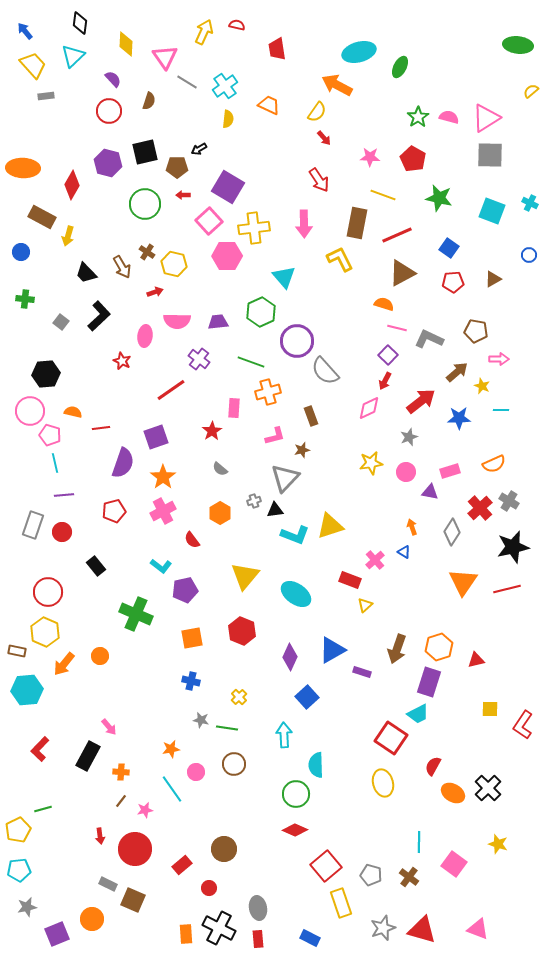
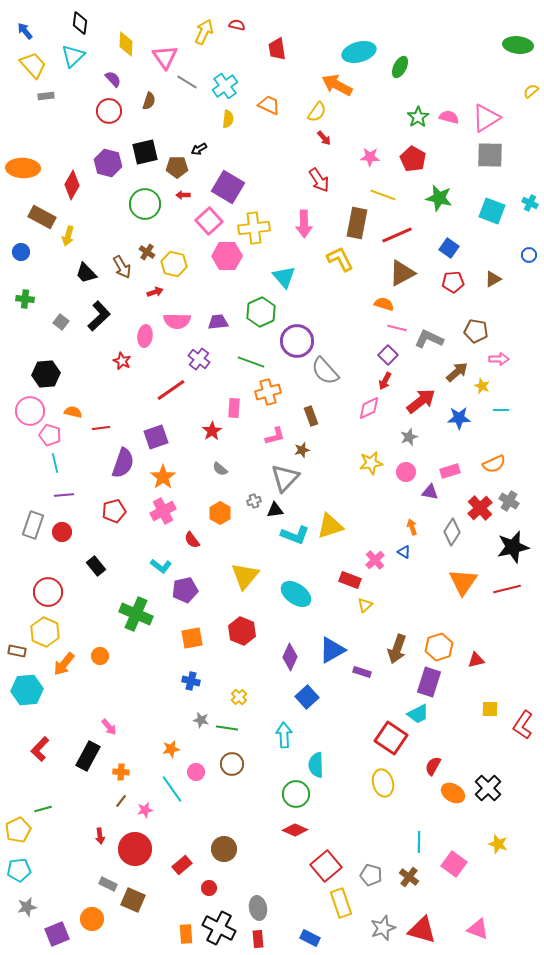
brown circle at (234, 764): moved 2 px left
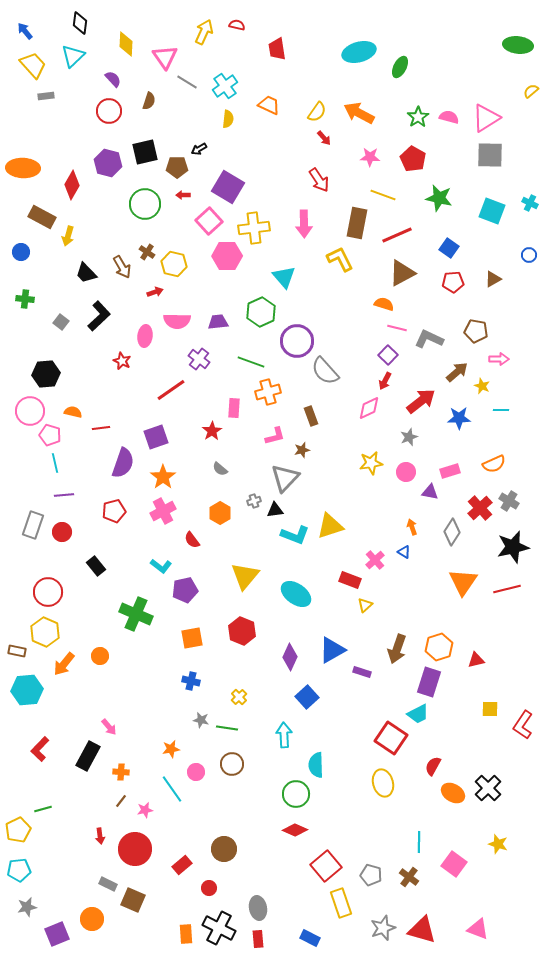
orange arrow at (337, 85): moved 22 px right, 28 px down
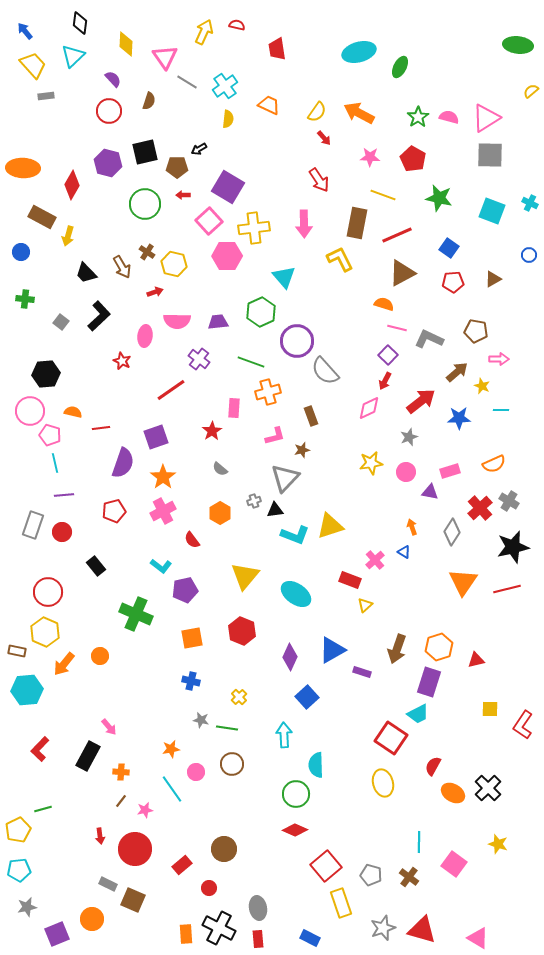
pink triangle at (478, 929): moved 9 px down; rotated 10 degrees clockwise
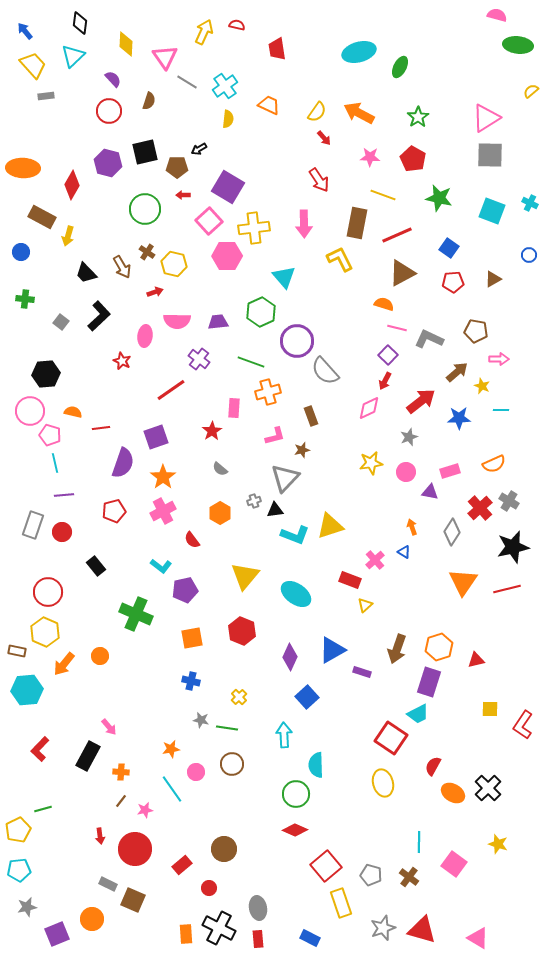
pink semicircle at (449, 117): moved 48 px right, 102 px up
green circle at (145, 204): moved 5 px down
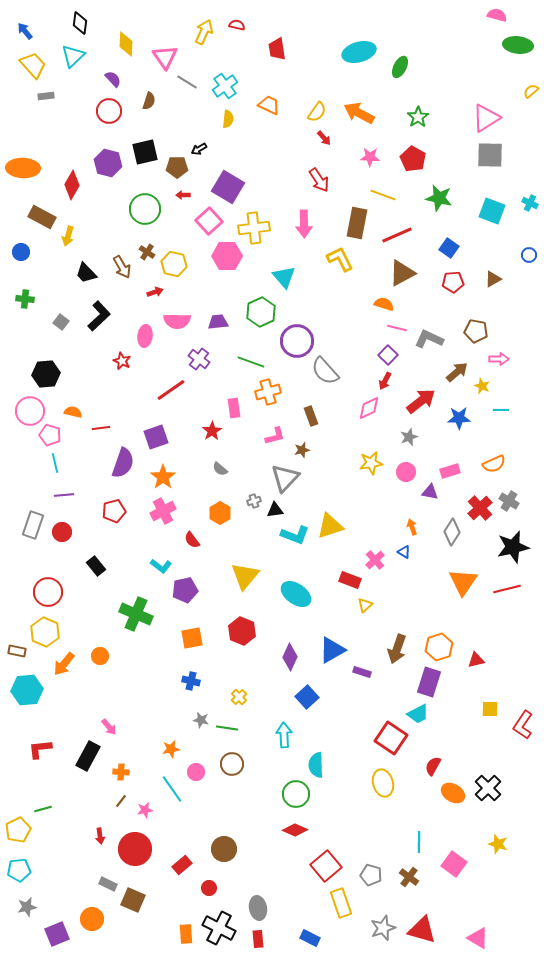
pink rectangle at (234, 408): rotated 12 degrees counterclockwise
red L-shape at (40, 749): rotated 40 degrees clockwise
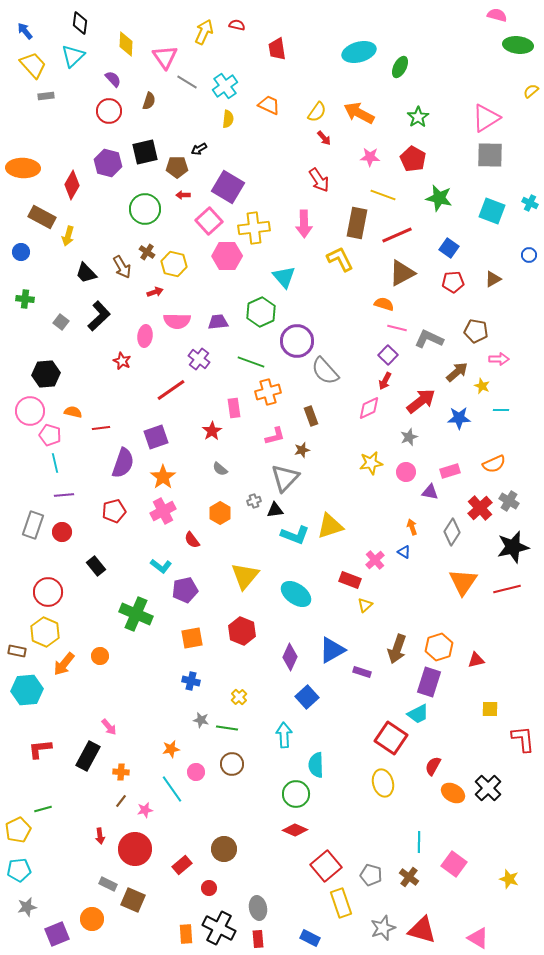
red L-shape at (523, 725): moved 14 px down; rotated 140 degrees clockwise
yellow star at (498, 844): moved 11 px right, 35 px down
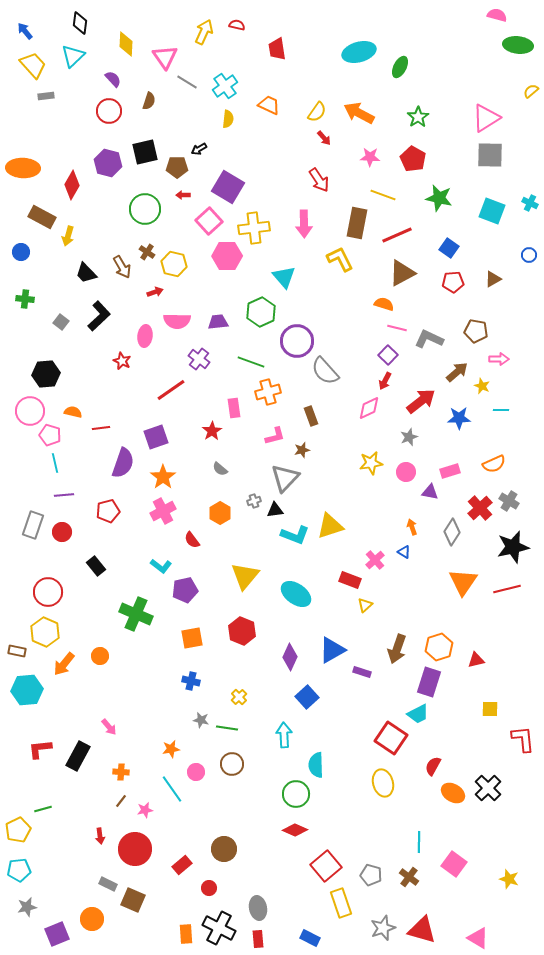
red pentagon at (114, 511): moved 6 px left
black rectangle at (88, 756): moved 10 px left
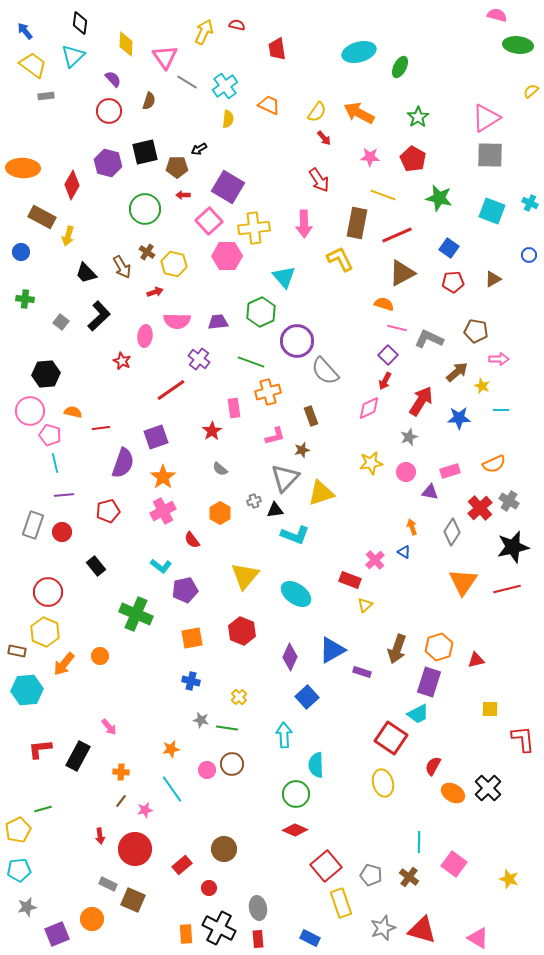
yellow trapezoid at (33, 65): rotated 12 degrees counterclockwise
red arrow at (421, 401): rotated 20 degrees counterclockwise
yellow triangle at (330, 526): moved 9 px left, 33 px up
pink circle at (196, 772): moved 11 px right, 2 px up
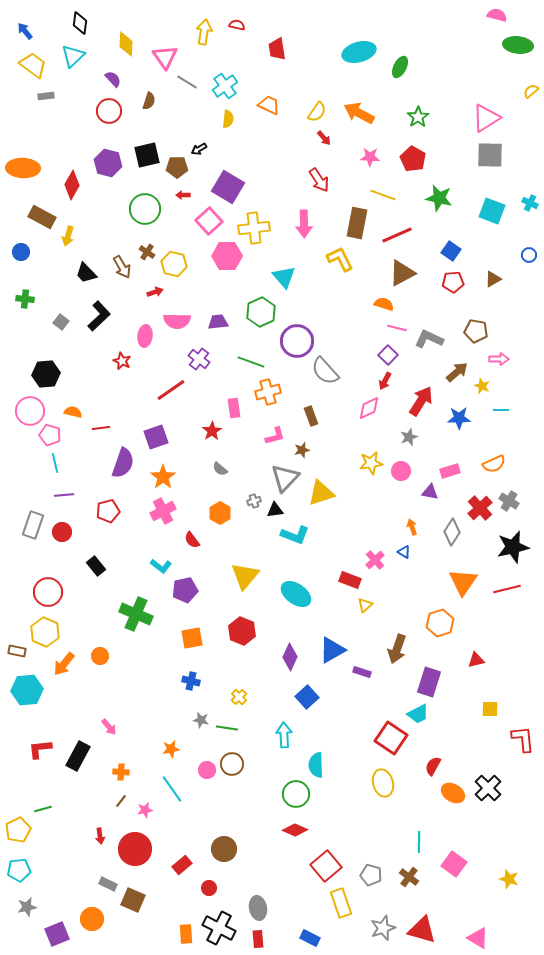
yellow arrow at (204, 32): rotated 15 degrees counterclockwise
black square at (145, 152): moved 2 px right, 3 px down
blue square at (449, 248): moved 2 px right, 3 px down
pink circle at (406, 472): moved 5 px left, 1 px up
orange hexagon at (439, 647): moved 1 px right, 24 px up
